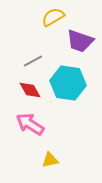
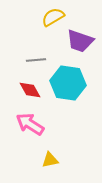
gray line: moved 3 px right, 1 px up; rotated 24 degrees clockwise
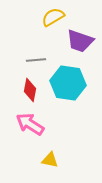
red diamond: rotated 40 degrees clockwise
yellow triangle: rotated 24 degrees clockwise
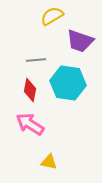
yellow semicircle: moved 1 px left, 1 px up
yellow triangle: moved 1 px left, 2 px down
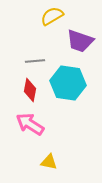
gray line: moved 1 px left, 1 px down
